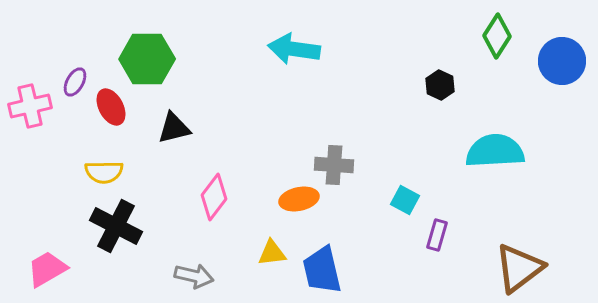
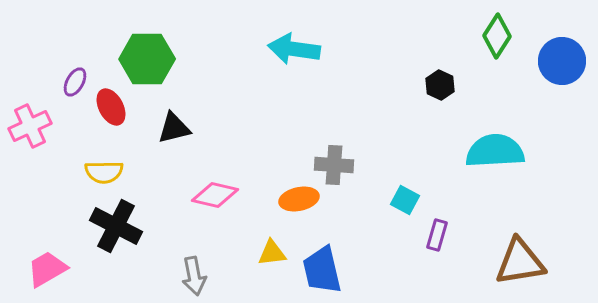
pink cross: moved 20 px down; rotated 12 degrees counterclockwise
pink diamond: moved 1 px right, 2 px up; rotated 66 degrees clockwise
brown triangle: moved 1 px right, 6 px up; rotated 28 degrees clockwise
gray arrow: rotated 66 degrees clockwise
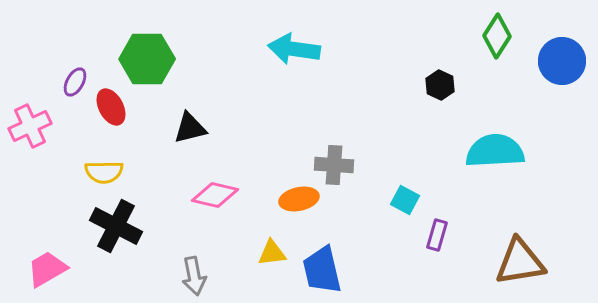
black triangle: moved 16 px right
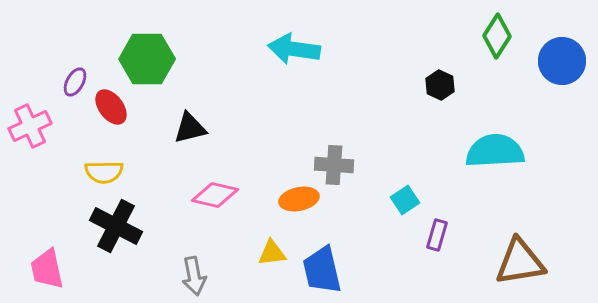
red ellipse: rotated 9 degrees counterclockwise
cyan square: rotated 28 degrees clockwise
pink trapezoid: rotated 72 degrees counterclockwise
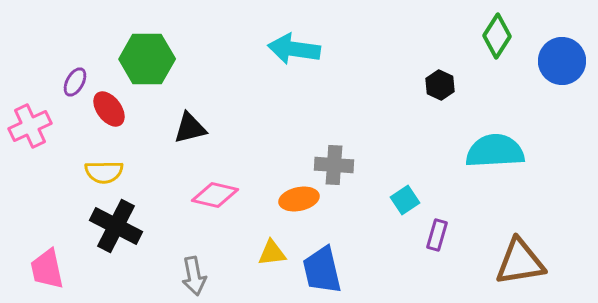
red ellipse: moved 2 px left, 2 px down
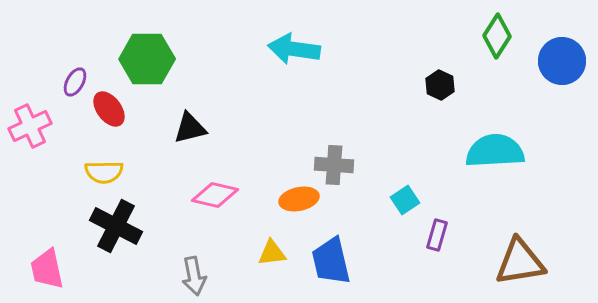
blue trapezoid: moved 9 px right, 9 px up
